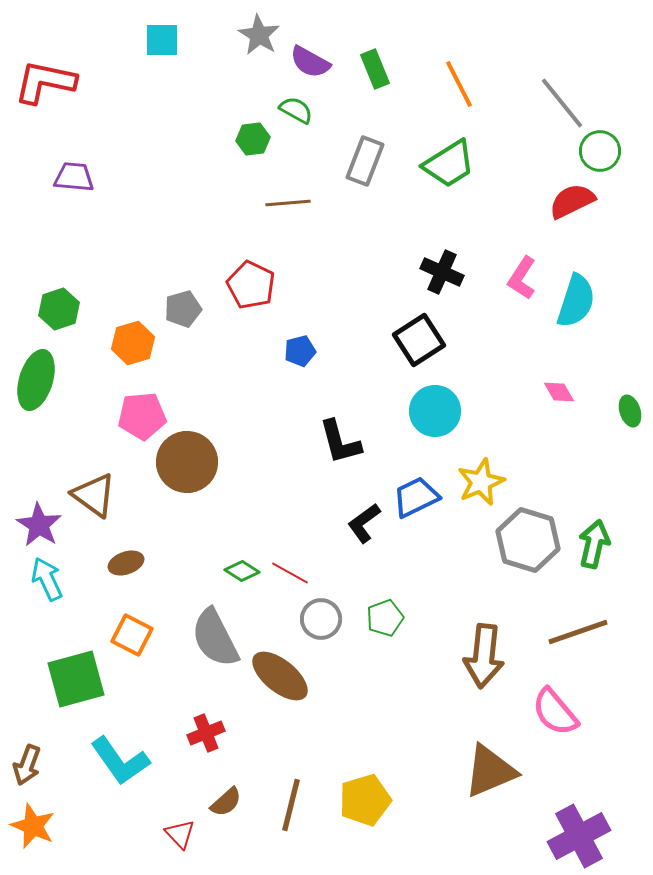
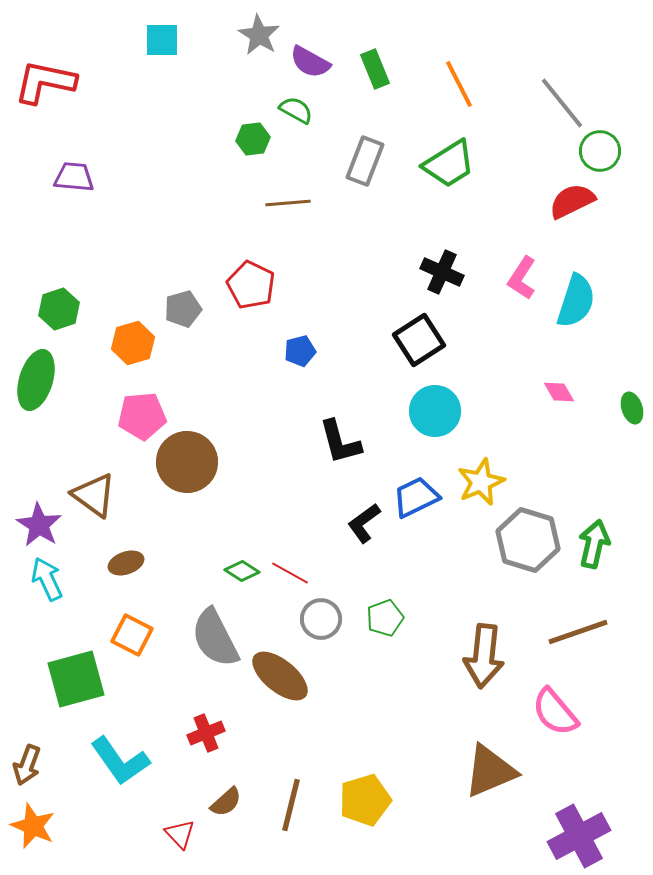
green ellipse at (630, 411): moved 2 px right, 3 px up
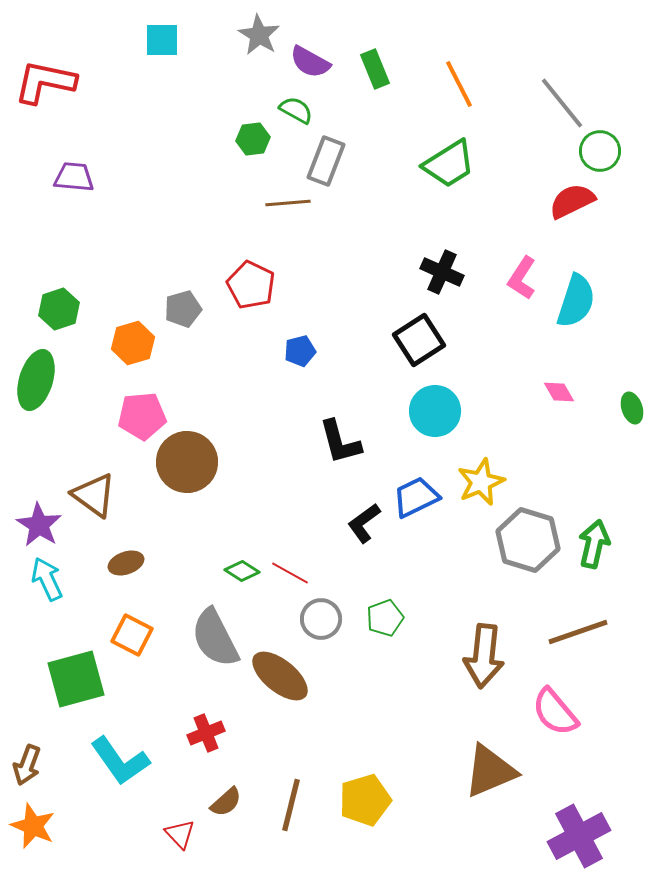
gray rectangle at (365, 161): moved 39 px left
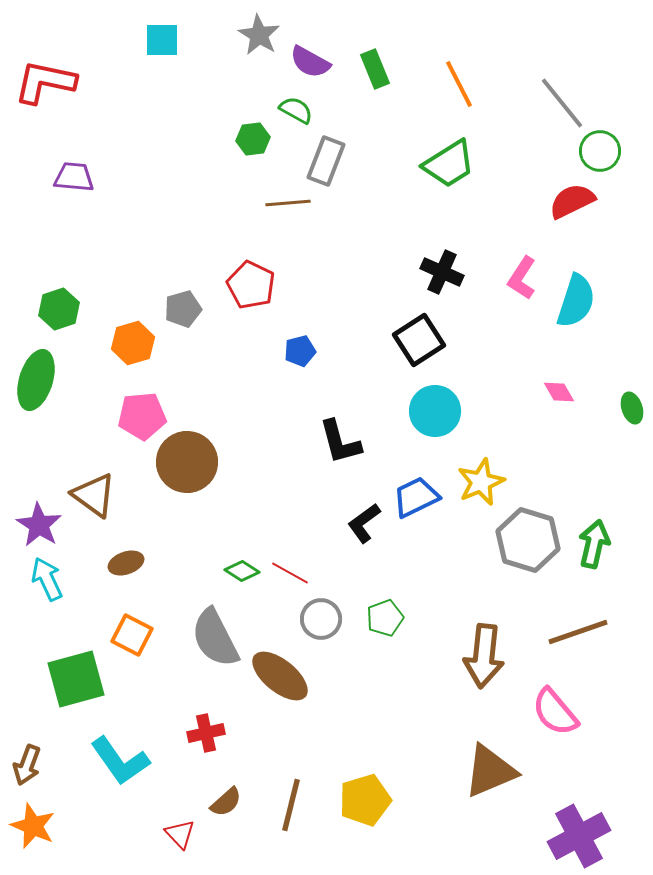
red cross at (206, 733): rotated 9 degrees clockwise
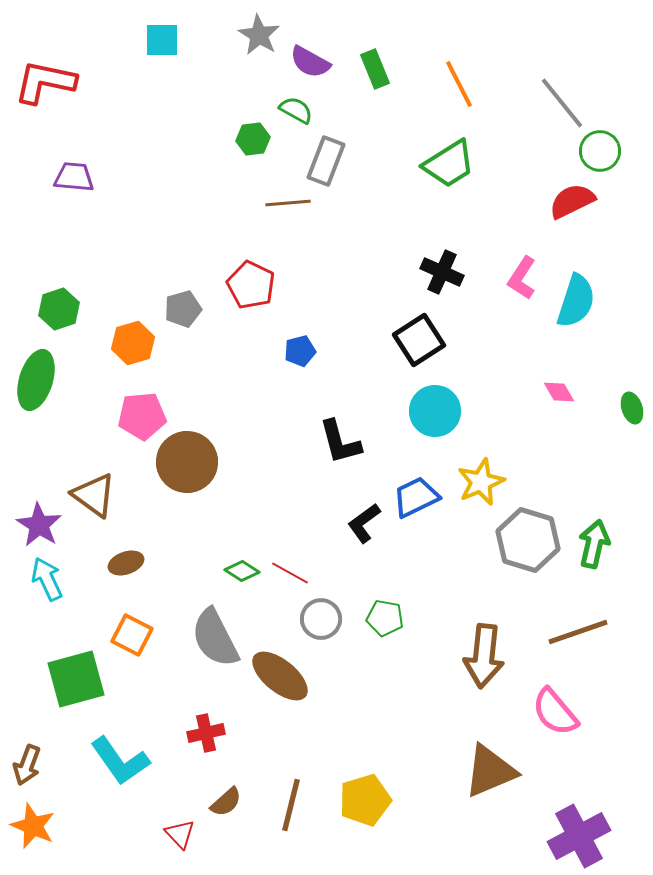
green pentagon at (385, 618): rotated 30 degrees clockwise
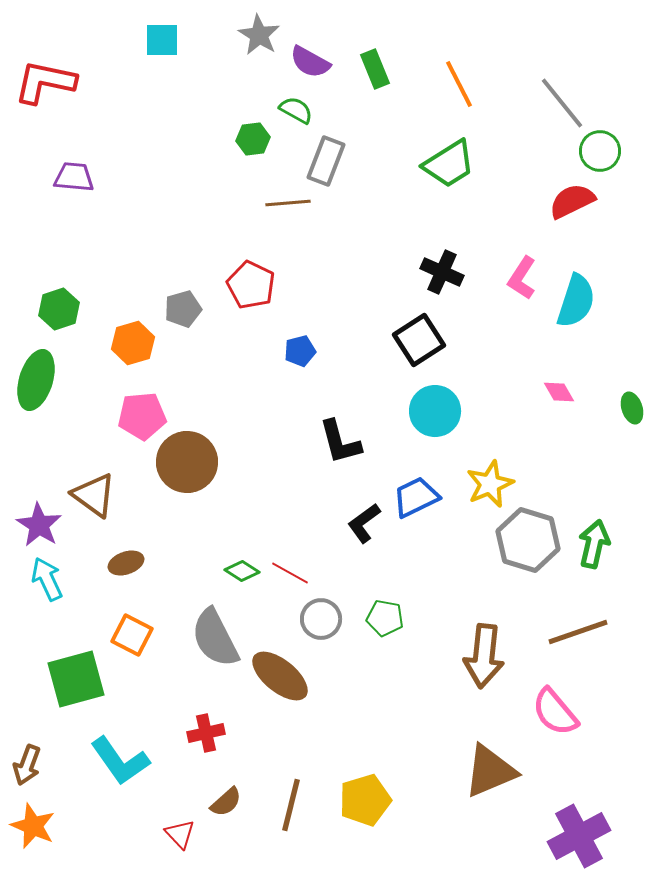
yellow star at (481, 482): moved 9 px right, 2 px down
